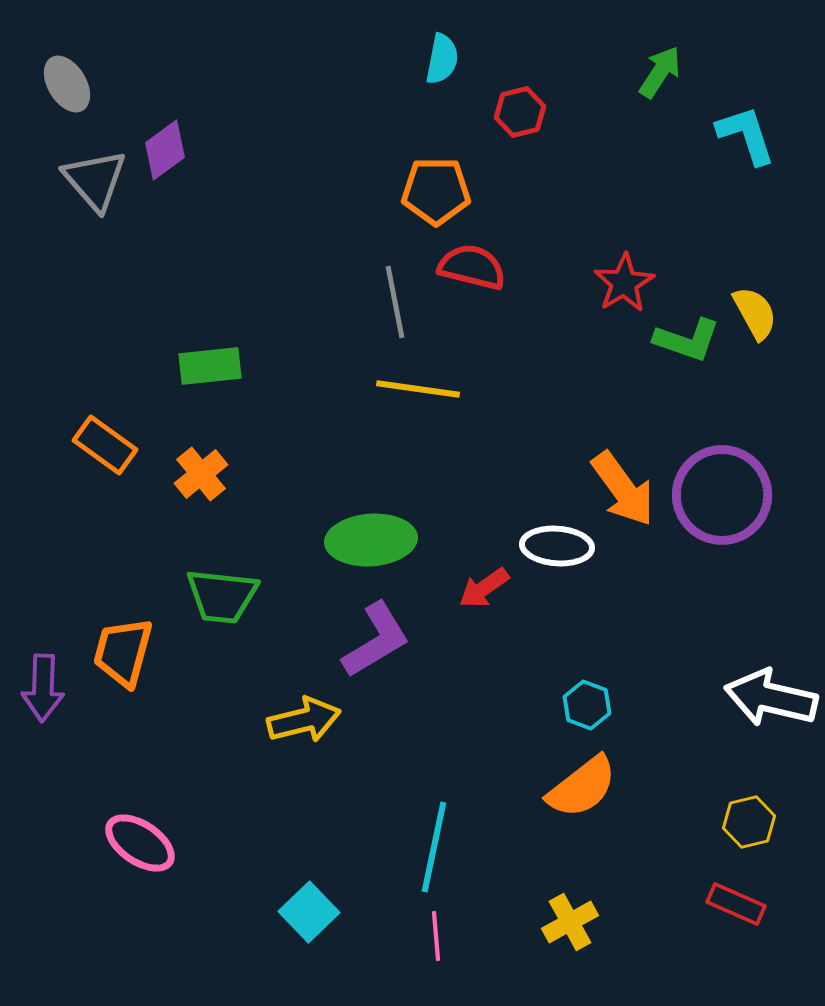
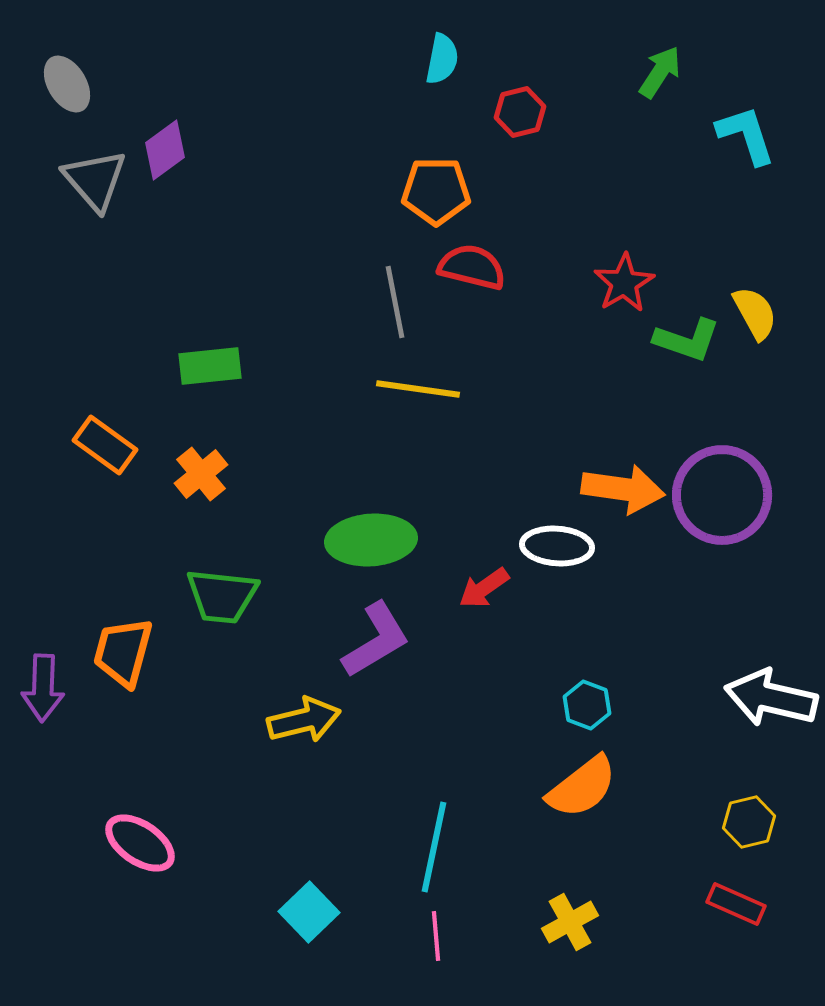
orange arrow: rotated 46 degrees counterclockwise
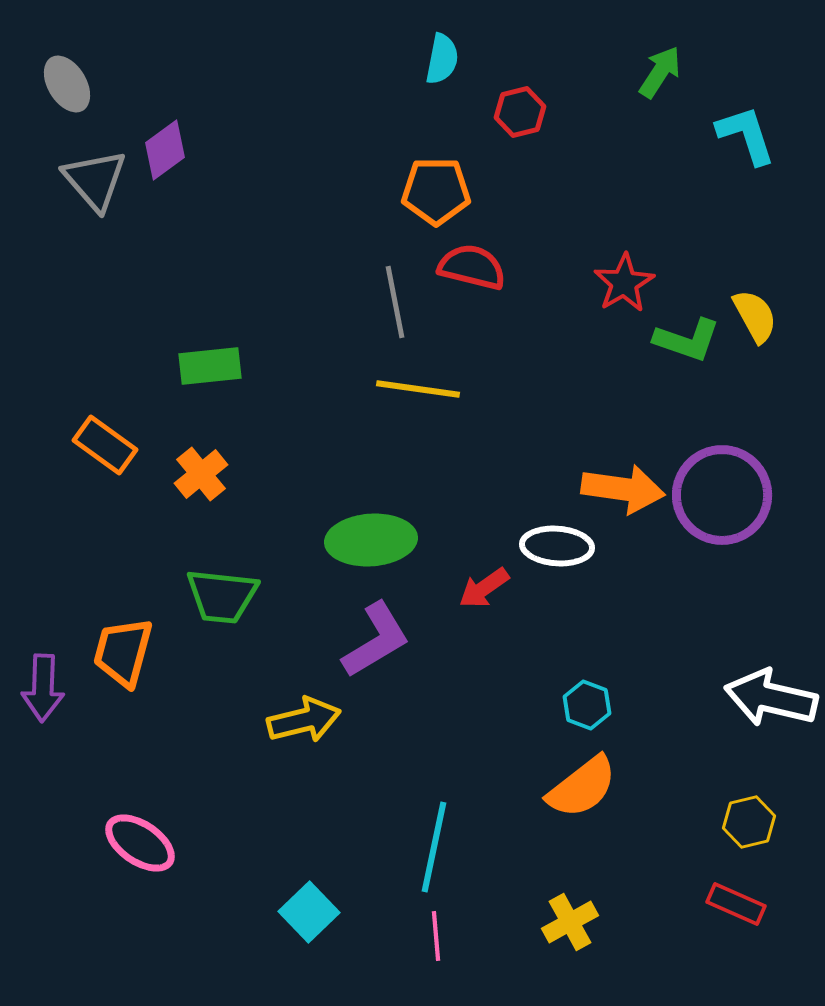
yellow semicircle: moved 3 px down
